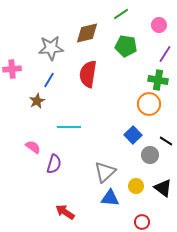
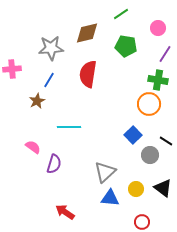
pink circle: moved 1 px left, 3 px down
yellow circle: moved 3 px down
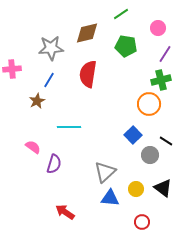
green cross: moved 3 px right; rotated 24 degrees counterclockwise
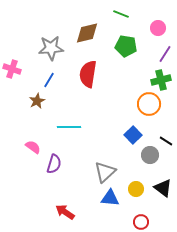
green line: rotated 56 degrees clockwise
pink cross: rotated 24 degrees clockwise
red circle: moved 1 px left
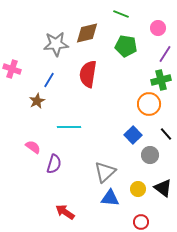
gray star: moved 5 px right, 4 px up
black line: moved 7 px up; rotated 16 degrees clockwise
yellow circle: moved 2 px right
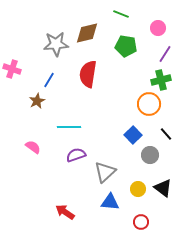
purple semicircle: moved 22 px right, 9 px up; rotated 126 degrees counterclockwise
blue triangle: moved 4 px down
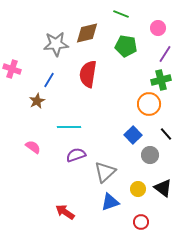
blue triangle: rotated 24 degrees counterclockwise
